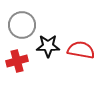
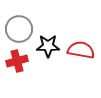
gray circle: moved 3 px left, 4 px down
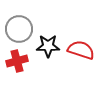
red semicircle: rotated 8 degrees clockwise
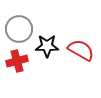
black star: moved 1 px left
red semicircle: rotated 12 degrees clockwise
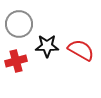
gray circle: moved 5 px up
red cross: moved 1 px left
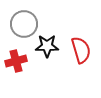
gray circle: moved 5 px right
red semicircle: rotated 44 degrees clockwise
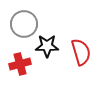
red semicircle: moved 2 px down
red cross: moved 4 px right, 3 px down
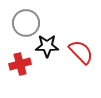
gray circle: moved 2 px right, 1 px up
red semicircle: rotated 28 degrees counterclockwise
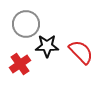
gray circle: moved 1 px down
red cross: rotated 20 degrees counterclockwise
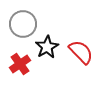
gray circle: moved 3 px left
black star: moved 1 px down; rotated 30 degrees counterclockwise
